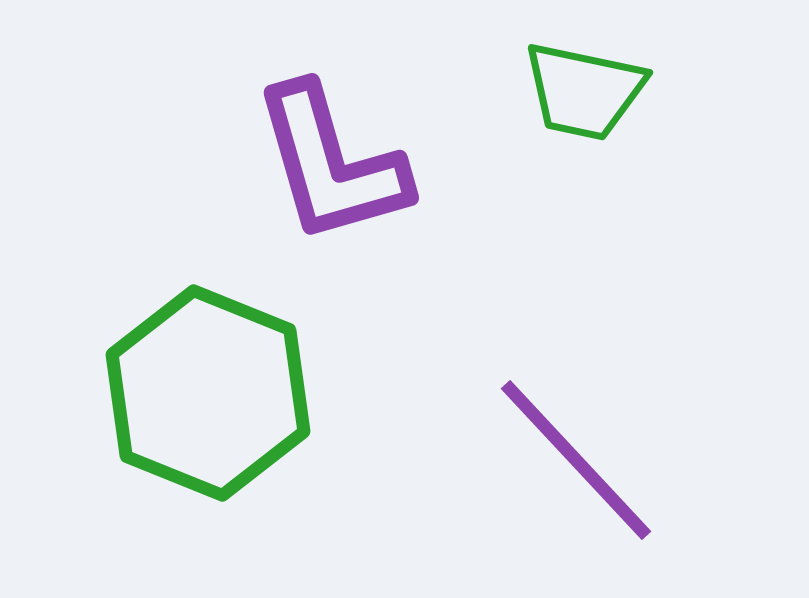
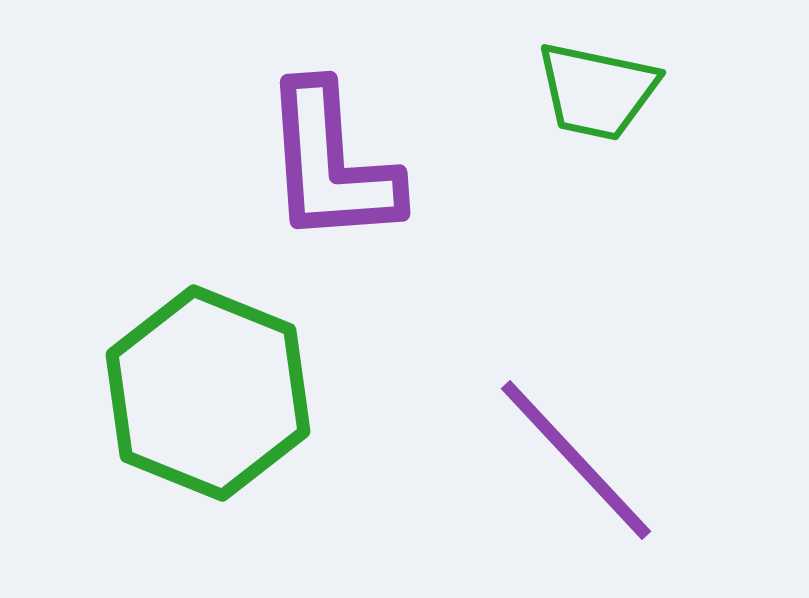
green trapezoid: moved 13 px right
purple L-shape: rotated 12 degrees clockwise
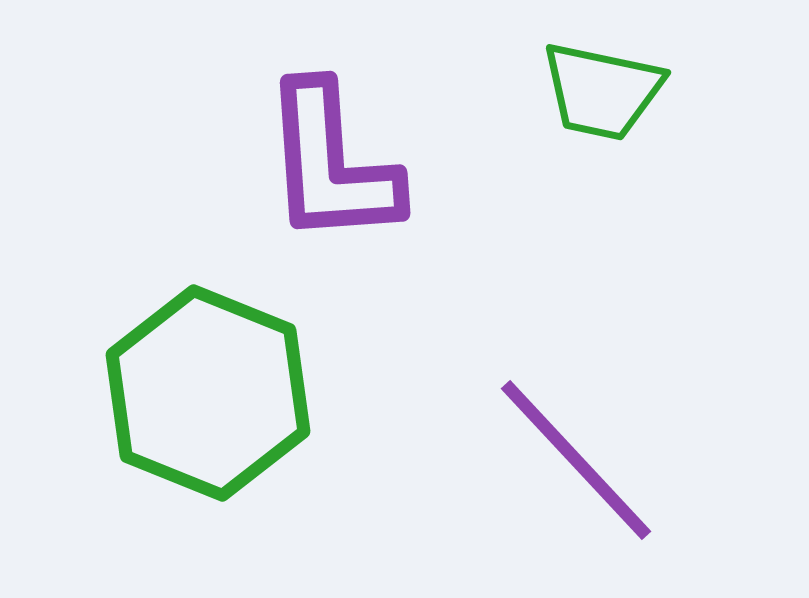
green trapezoid: moved 5 px right
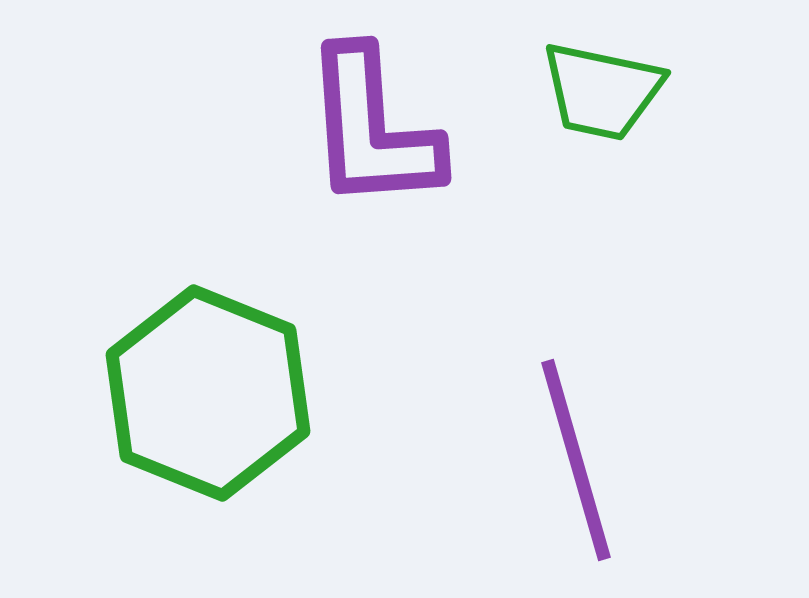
purple L-shape: moved 41 px right, 35 px up
purple line: rotated 27 degrees clockwise
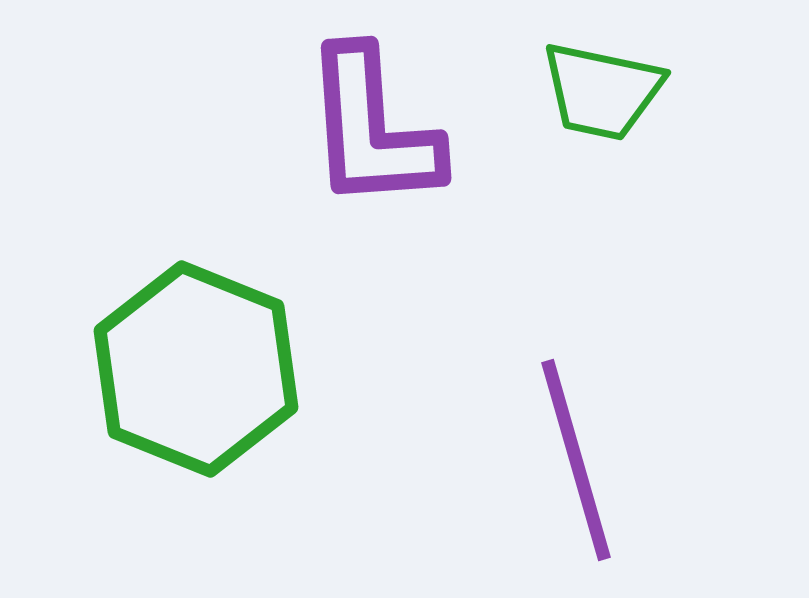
green hexagon: moved 12 px left, 24 px up
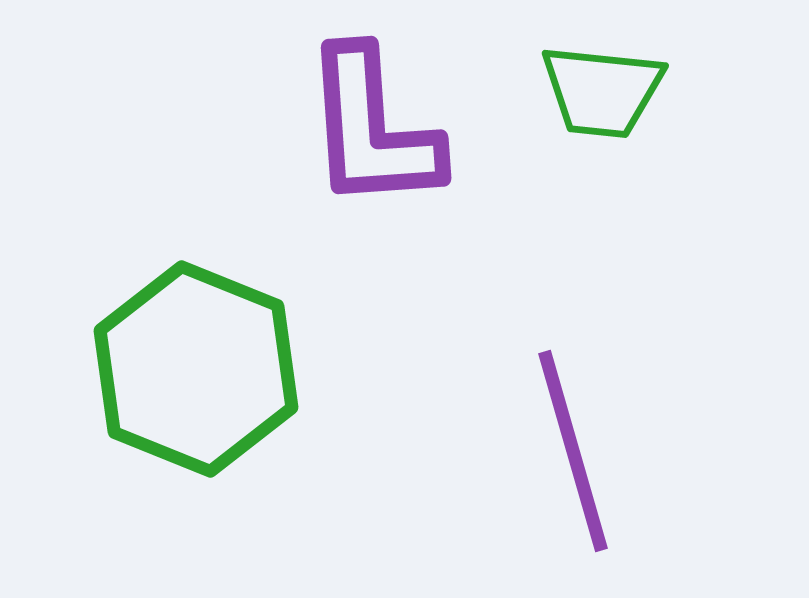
green trapezoid: rotated 6 degrees counterclockwise
purple line: moved 3 px left, 9 px up
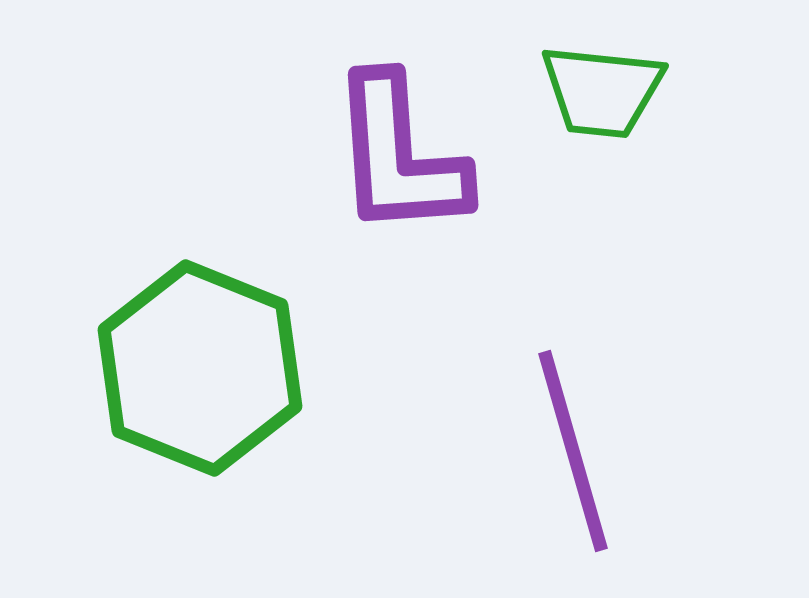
purple L-shape: moved 27 px right, 27 px down
green hexagon: moved 4 px right, 1 px up
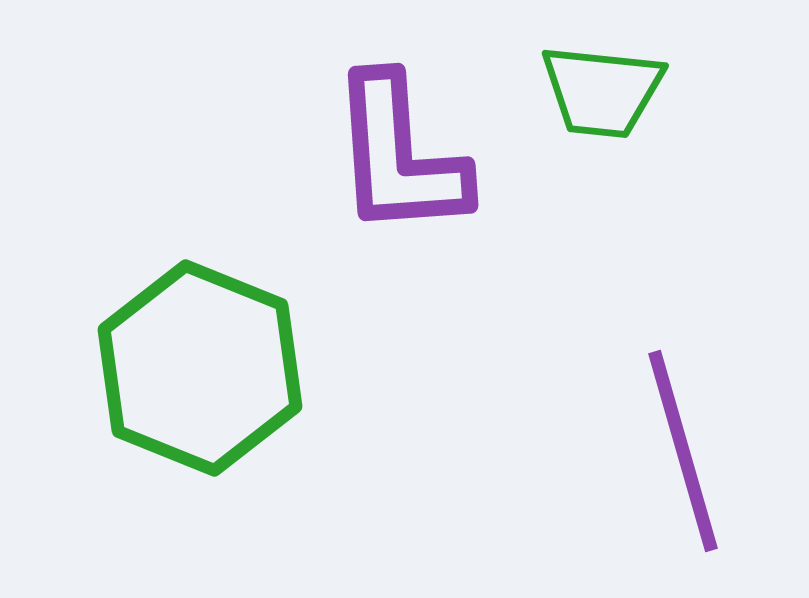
purple line: moved 110 px right
